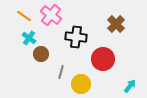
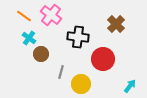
black cross: moved 2 px right
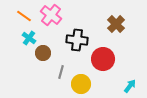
black cross: moved 1 px left, 3 px down
brown circle: moved 2 px right, 1 px up
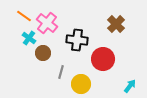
pink cross: moved 4 px left, 8 px down
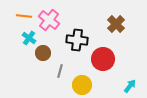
orange line: rotated 28 degrees counterclockwise
pink cross: moved 2 px right, 3 px up
gray line: moved 1 px left, 1 px up
yellow circle: moved 1 px right, 1 px down
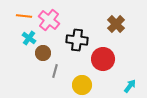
gray line: moved 5 px left
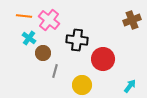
brown cross: moved 16 px right, 4 px up; rotated 24 degrees clockwise
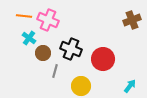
pink cross: moved 1 px left; rotated 15 degrees counterclockwise
black cross: moved 6 px left, 9 px down; rotated 15 degrees clockwise
yellow circle: moved 1 px left, 1 px down
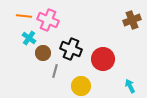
cyan arrow: rotated 64 degrees counterclockwise
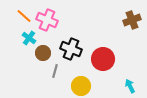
orange line: rotated 35 degrees clockwise
pink cross: moved 1 px left
